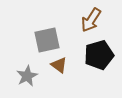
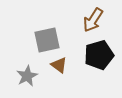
brown arrow: moved 2 px right
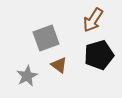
gray square: moved 1 px left, 2 px up; rotated 8 degrees counterclockwise
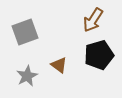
gray square: moved 21 px left, 6 px up
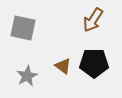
gray square: moved 2 px left, 4 px up; rotated 32 degrees clockwise
black pentagon: moved 5 px left, 8 px down; rotated 16 degrees clockwise
brown triangle: moved 4 px right, 1 px down
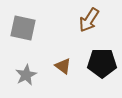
brown arrow: moved 4 px left
black pentagon: moved 8 px right
gray star: moved 1 px left, 1 px up
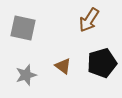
black pentagon: rotated 16 degrees counterclockwise
gray star: rotated 10 degrees clockwise
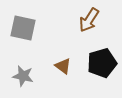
gray star: moved 3 px left, 1 px down; rotated 30 degrees clockwise
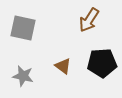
black pentagon: rotated 12 degrees clockwise
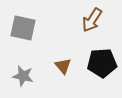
brown arrow: moved 3 px right
brown triangle: rotated 12 degrees clockwise
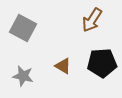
gray square: rotated 16 degrees clockwise
brown triangle: rotated 18 degrees counterclockwise
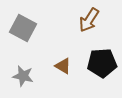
brown arrow: moved 3 px left
